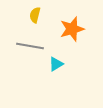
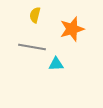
gray line: moved 2 px right, 1 px down
cyan triangle: rotated 28 degrees clockwise
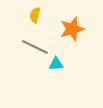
gray line: moved 3 px right; rotated 16 degrees clockwise
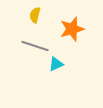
gray line: moved 1 px up; rotated 8 degrees counterclockwise
cyan triangle: rotated 21 degrees counterclockwise
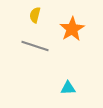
orange star: rotated 15 degrees counterclockwise
cyan triangle: moved 12 px right, 24 px down; rotated 21 degrees clockwise
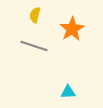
gray line: moved 1 px left
cyan triangle: moved 4 px down
